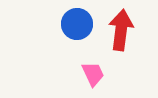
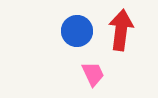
blue circle: moved 7 px down
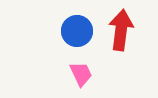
pink trapezoid: moved 12 px left
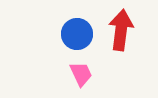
blue circle: moved 3 px down
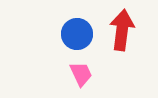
red arrow: moved 1 px right
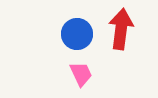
red arrow: moved 1 px left, 1 px up
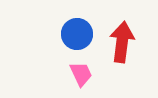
red arrow: moved 1 px right, 13 px down
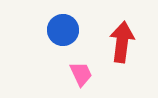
blue circle: moved 14 px left, 4 px up
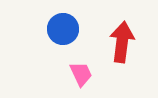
blue circle: moved 1 px up
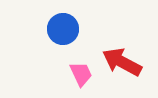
red arrow: moved 20 px down; rotated 69 degrees counterclockwise
